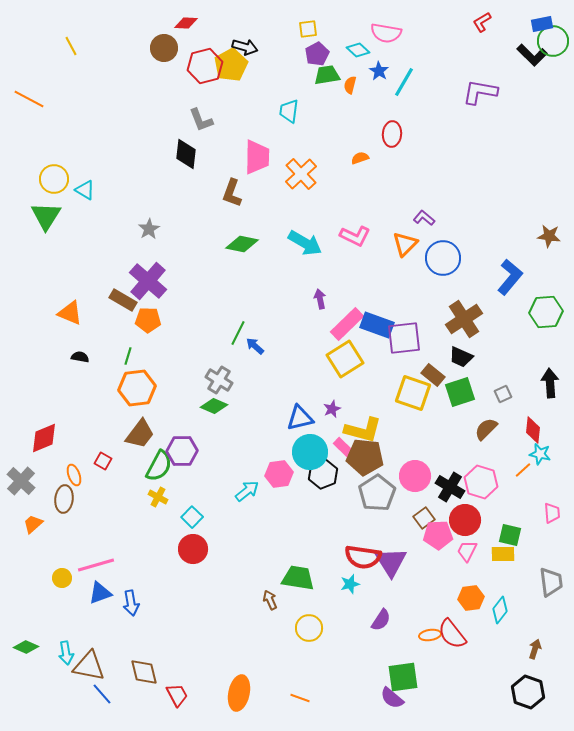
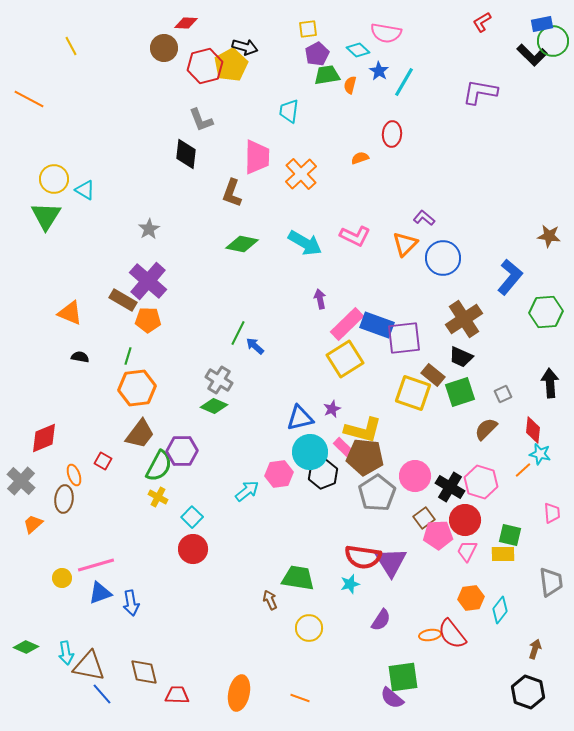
red trapezoid at (177, 695): rotated 60 degrees counterclockwise
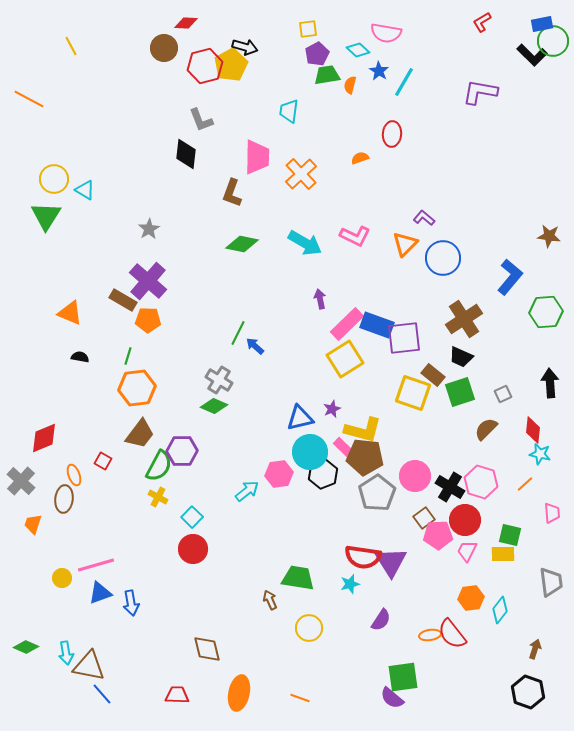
orange line at (523, 470): moved 2 px right, 14 px down
orange trapezoid at (33, 524): rotated 30 degrees counterclockwise
brown diamond at (144, 672): moved 63 px right, 23 px up
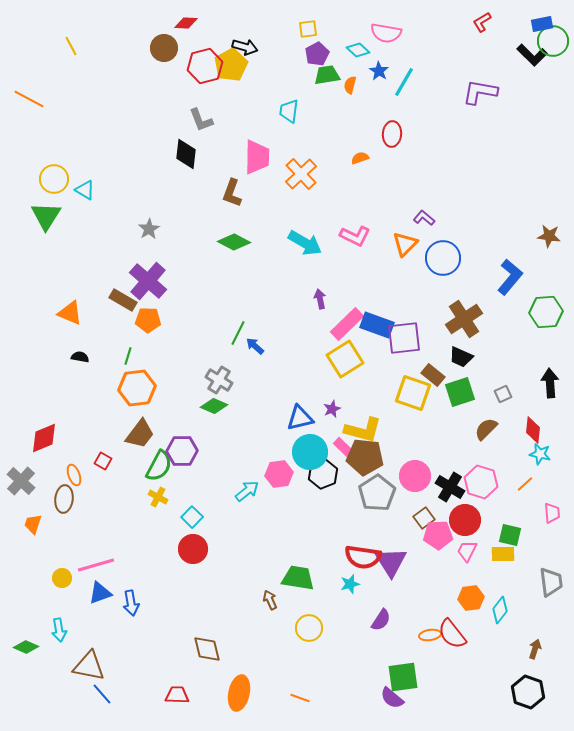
green diamond at (242, 244): moved 8 px left, 2 px up; rotated 16 degrees clockwise
cyan arrow at (66, 653): moved 7 px left, 23 px up
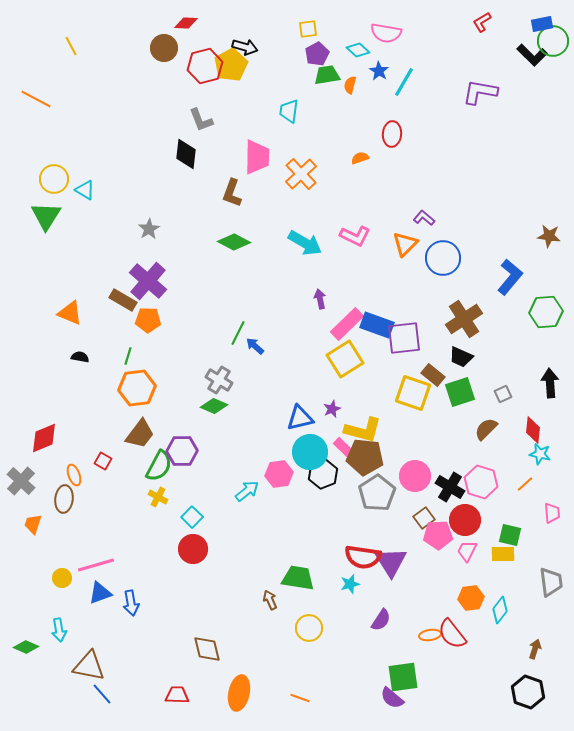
orange line at (29, 99): moved 7 px right
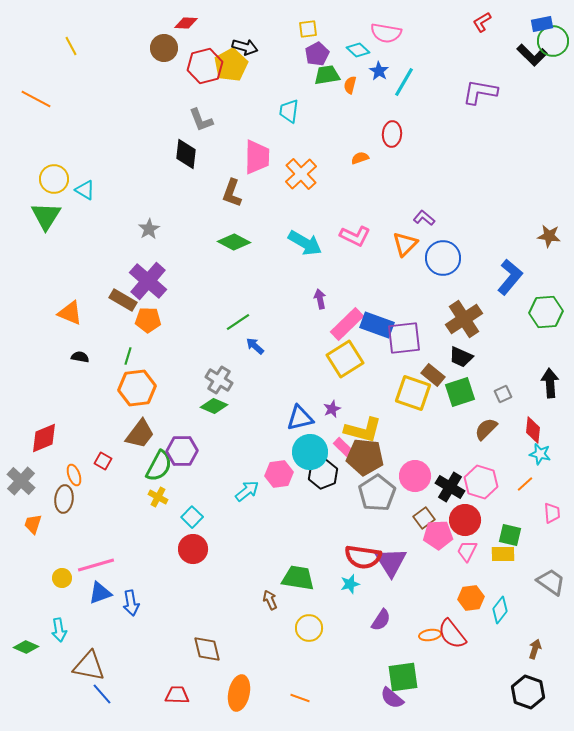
green line at (238, 333): moved 11 px up; rotated 30 degrees clockwise
gray trapezoid at (551, 582): rotated 48 degrees counterclockwise
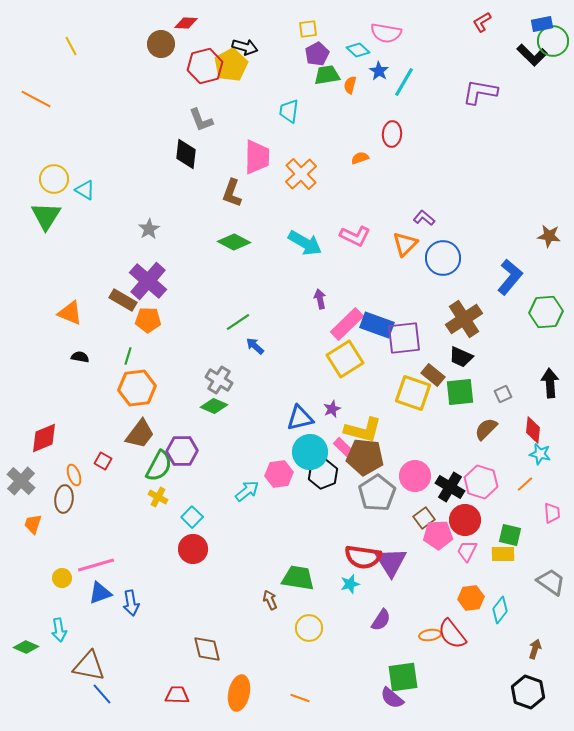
brown circle at (164, 48): moved 3 px left, 4 px up
green square at (460, 392): rotated 12 degrees clockwise
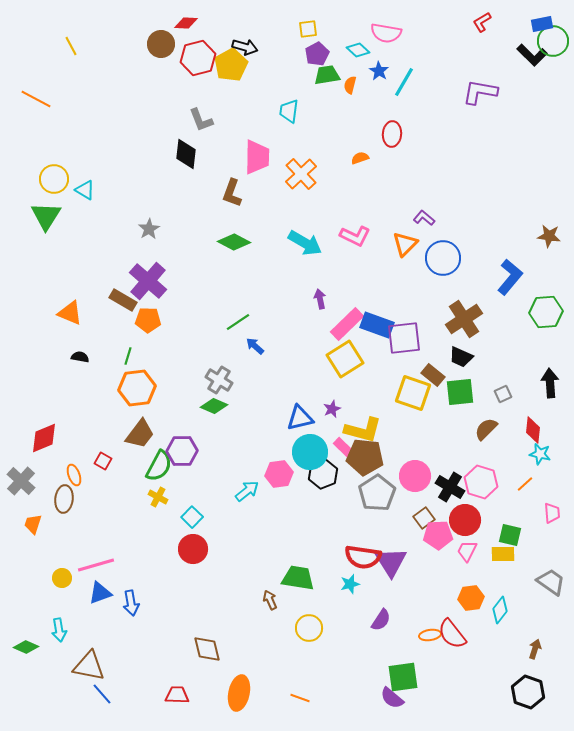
red hexagon at (205, 66): moved 7 px left, 8 px up
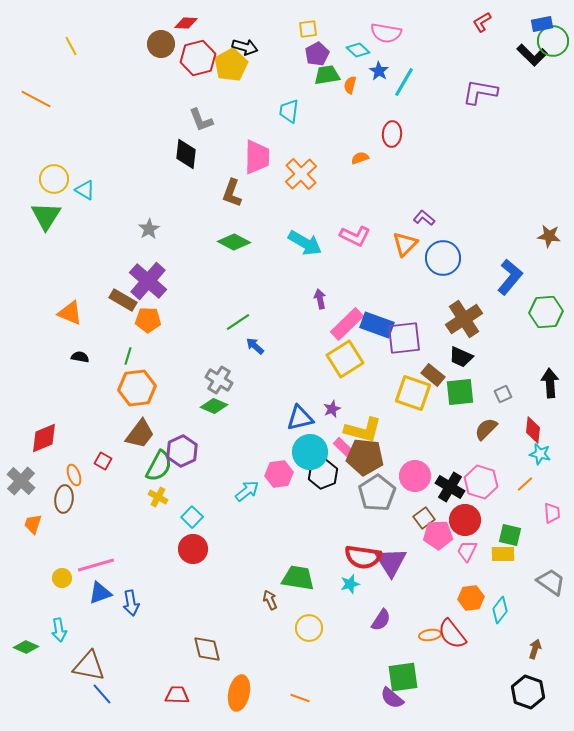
purple hexagon at (182, 451): rotated 24 degrees counterclockwise
